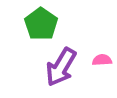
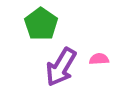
pink semicircle: moved 3 px left, 1 px up
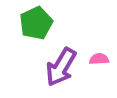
green pentagon: moved 5 px left, 1 px up; rotated 12 degrees clockwise
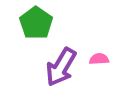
green pentagon: rotated 12 degrees counterclockwise
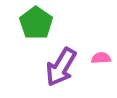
pink semicircle: moved 2 px right, 1 px up
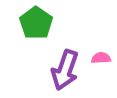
purple arrow: moved 4 px right, 3 px down; rotated 12 degrees counterclockwise
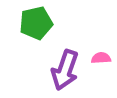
green pentagon: rotated 24 degrees clockwise
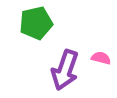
pink semicircle: rotated 18 degrees clockwise
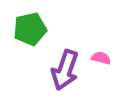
green pentagon: moved 6 px left, 6 px down
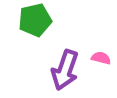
green pentagon: moved 5 px right, 9 px up
